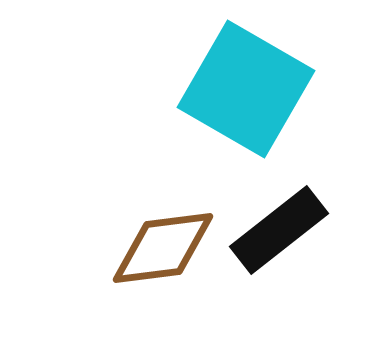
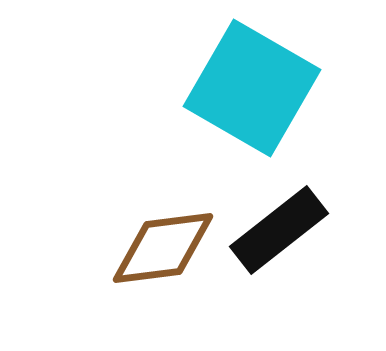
cyan square: moved 6 px right, 1 px up
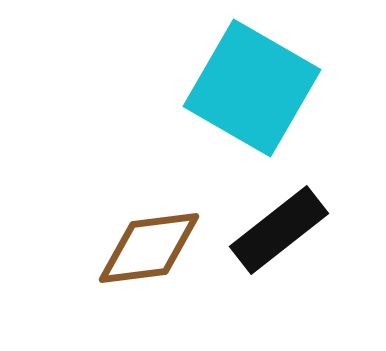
brown diamond: moved 14 px left
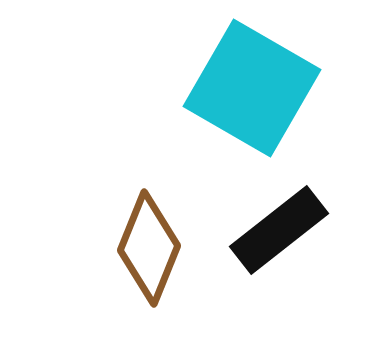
brown diamond: rotated 61 degrees counterclockwise
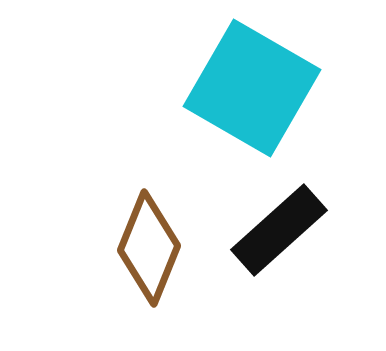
black rectangle: rotated 4 degrees counterclockwise
